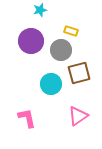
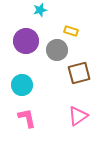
purple circle: moved 5 px left
gray circle: moved 4 px left
cyan circle: moved 29 px left, 1 px down
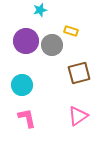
gray circle: moved 5 px left, 5 px up
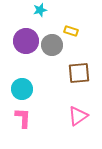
brown square: rotated 10 degrees clockwise
cyan circle: moved 4 px down
pink L-shape: moved 4 px left; rotated 15 degrees clockwise
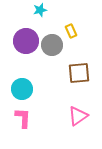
yellow rectangle: rotated 48 degrees clockwise
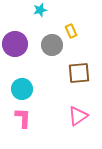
purple circle: moved 11 px left, 3 px down
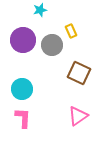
purple circle: moved 8 px right, 4 px up
brown square: rotated 30 degrees clockwise
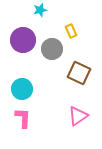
gray circle: moved 4 px down
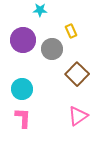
cyan star: rotated 16 degrees clockwise
brown square: moved 2 px left, 1 px down; rotated 20 degrees clockwise
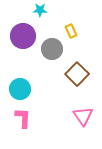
purple circle: moved 4 px up
cyan circle: moved 2 px left
pink triangle: moved 5 px right; rotated 30 degrees counterclockwise
